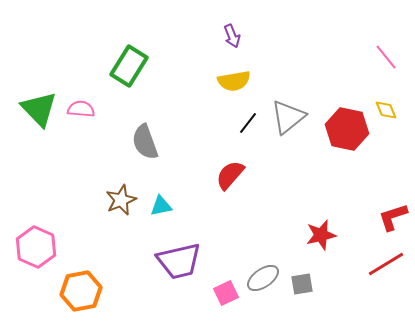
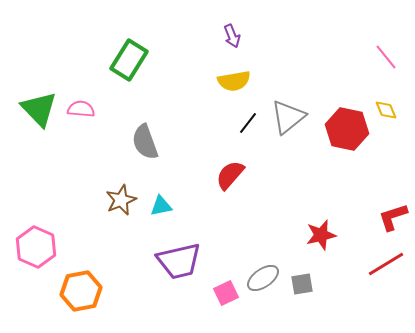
green rectangle: moved 6 px up
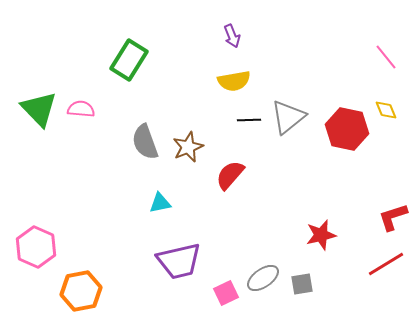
black line: moved 1 px right, 3 px up; rotated 50 degrees clockwise
brown star: moved 67 px right, 53 px up
cyan triangle: moved 1 px left, 3 px up
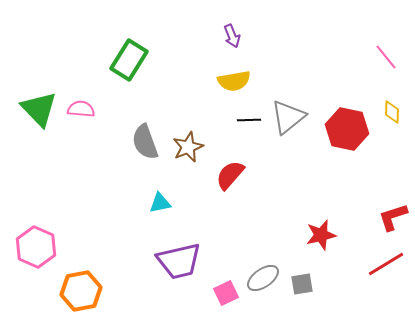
yellow diamond: moved 6 px right, 2 px down; rotated 25 degrees clockwise
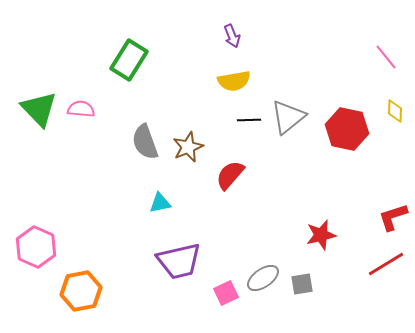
yellow diamond: moved 3 px right, 1 px up
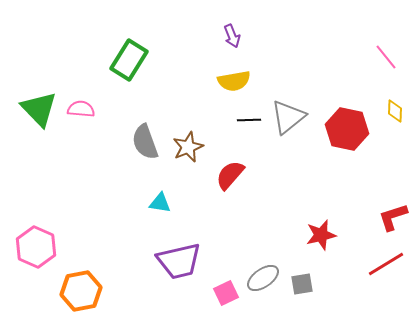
cyan triangle: rotated 20 degrees clockwise
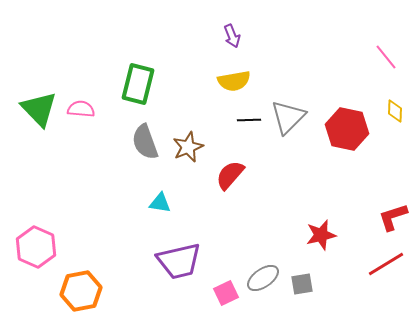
green rectangle: moved 9 px right, 24 px down; rotated 18 degrees counterclockwise
gray triangle: rotated 6 degrees counterclockwise
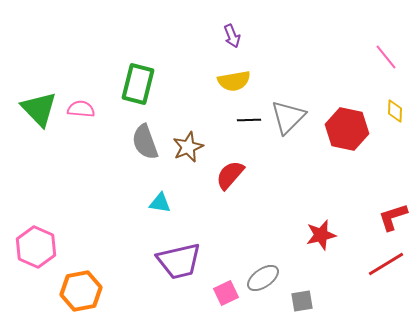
gray square: moved 17 px down
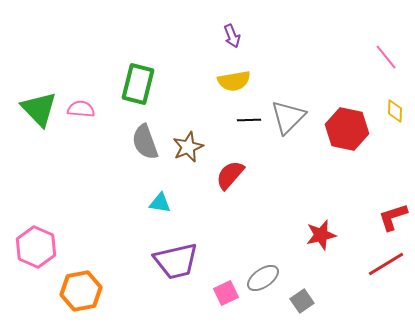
purple trapezoid: moved 3 px left
gray square: rotated 25 degrees counterclockwise
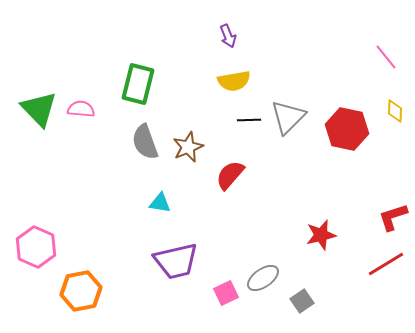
purple arrow: moved 4 px left
